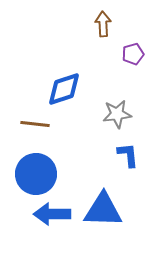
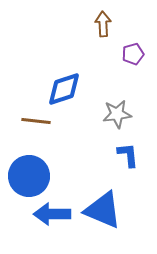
brown line: moved 1 px right, 3 px up
blue circle: moved 7 px left, 2 px down
blue triangle: rotated 21 degrees clockwise
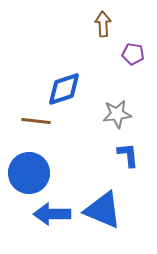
purple pentagon: rotated 25 degrees clockwise
blue circle: moved 3 px up
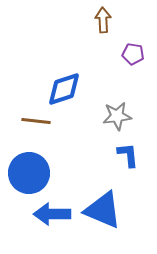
brown arrow: moved 4 px up
gray star: moved 2 px down
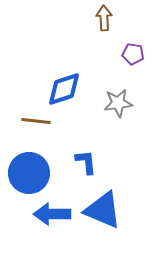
brown arrow: moved 1 px right, 2 px up
gray star: moved 1 px right, 13 px up
blue L-shape: moved 42 px left, 7 px down
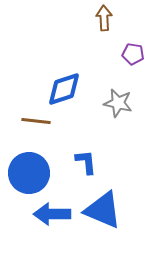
gray star: rotated 20 degrees clockwise
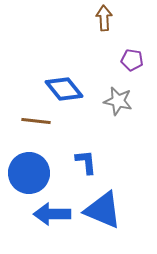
purple pentagon: moved 1 px left, 6 px down
blue diamond: rotated 69 degrees clockwise
gray star: moved 2 px up
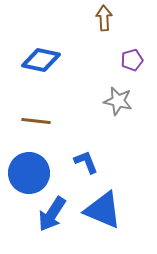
purple pentagon: rotated 25 degrees counterclockwise
blue diamond: moved 23 px left, 29 px up; rotated 39 degrees counterclockwise
blue L-shape: rotated 16 degrees counterclockwise
blue arrow: rotated 57 degrees counterclockwise
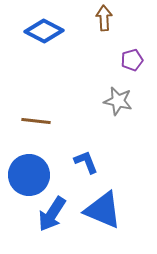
blue diamond: moved 3 px right, 29 px up; rotated 15 degrees clockwise
blue circle: moved 2 px down
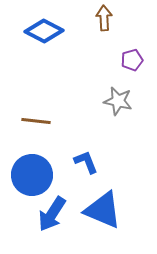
blue circle: moved 3 px right
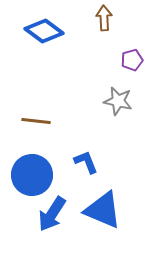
blue diamond: rotated 9 degrees clockwise
